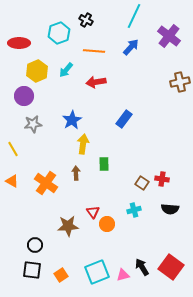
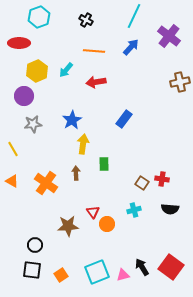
cyan hexagon: moved 20 px left, 16 px up
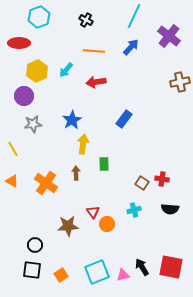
red square: rotated 25 degrees counterclockwise
